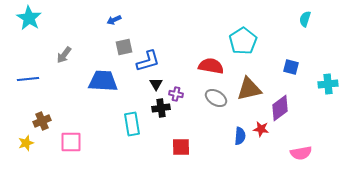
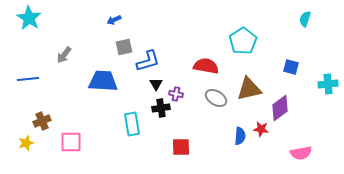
red semicircle: moved 5 px left
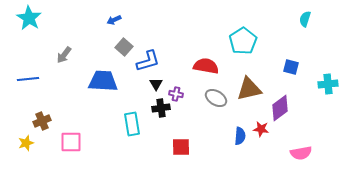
gray square: rotated 36 degrees counterclockwise
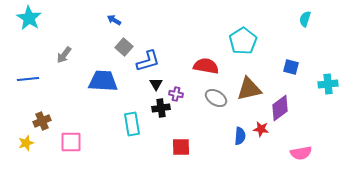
blue arrow: rotated 56 degrees clockwise
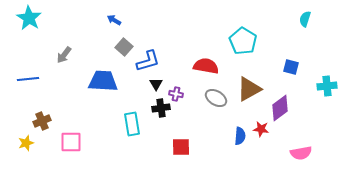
cyan pentagon: rotated 8 degrees counterclockwise
cyan cross: moved 1 px left, 2 px down
brown triangle: rotated 16 degrees counterclockwise
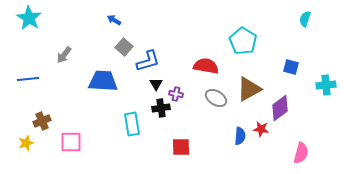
cyan cross: moved 1 px left, 1 px up
pink semicircle: rotated 65 degrees counterclockwise
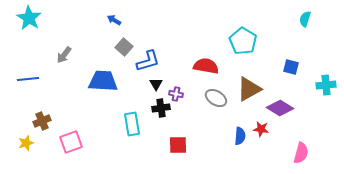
purple diamond: rotated 68 degrees clockwise
pink square: rotated 20 degrees counterclockwise
red square: moved 3 px left, 2 px up
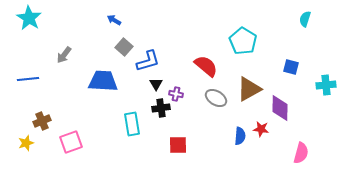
red semicircle: rotated 30 degrees clockwise
purple diamond: rotated 60 degrees clockwise
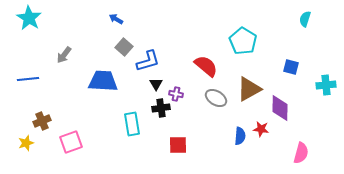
blue arrow: moved 2 px right, 1 px up
